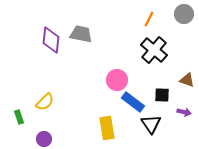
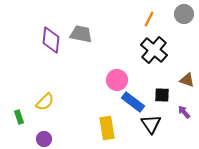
purple arrow: rotated 144 degrees counterclockwise
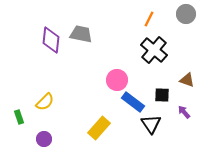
gray circle: moved 2 px right
yellow rectangle: moved 8 px left; rotated 50 degrees clockwise
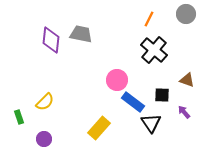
black triangle: moved 1 px up
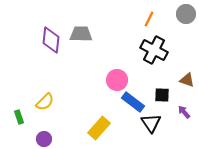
gray trapezoid: rotated 10 degrees counterclockwise
black cross: rotated 12 degrees counterclockwise
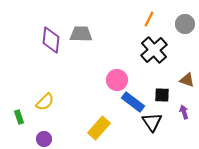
gray circle: moved 1 px left, 10 px down
black cross: rotated 20 degrees clockwise
purple arrow: rotated 24 degrees clockwise
black triangle: moved 1 px right, 1 px up
